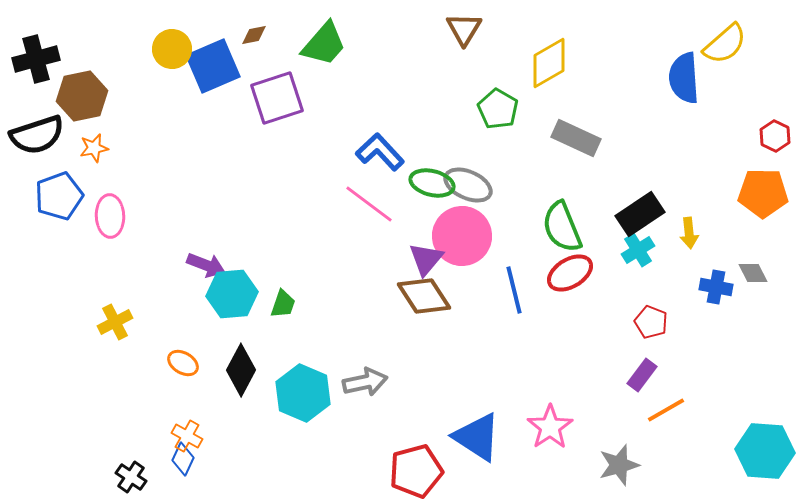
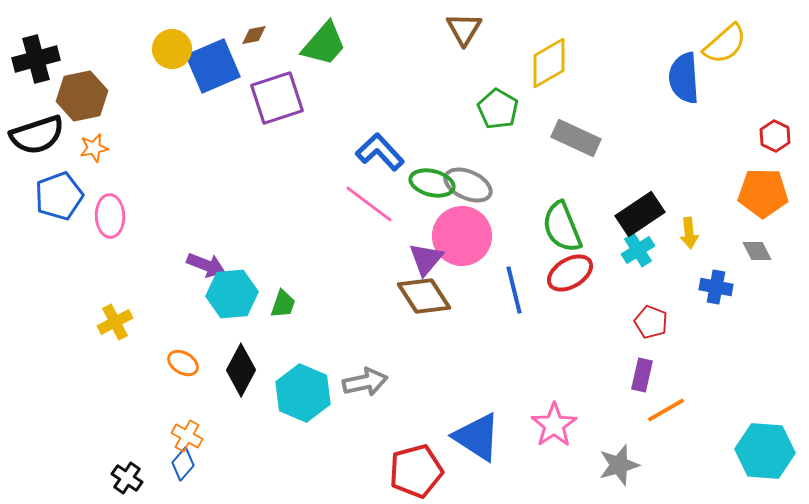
gray diamond at (753, 273): moved 4 px right, 22 px up
purple rectangle at (642, 375): rotated 24 degrees counterclockwise
pink star at (550, 427): moved 4 px right, 2 px up
blue diamond at (183, 459): moved 5 px down; rotated 16 degrees clockwise
black cross at (131, 477): moved 4 px left, 1 px down
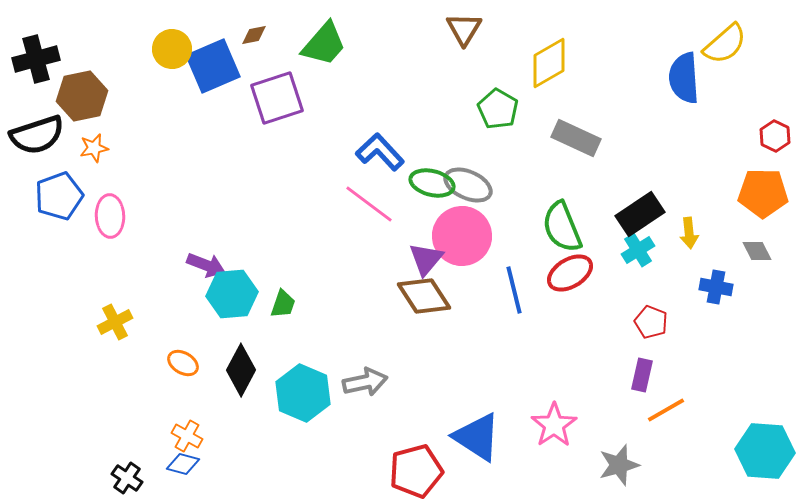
blue diamond at (183, 464): rotated 64 degrees clockwise
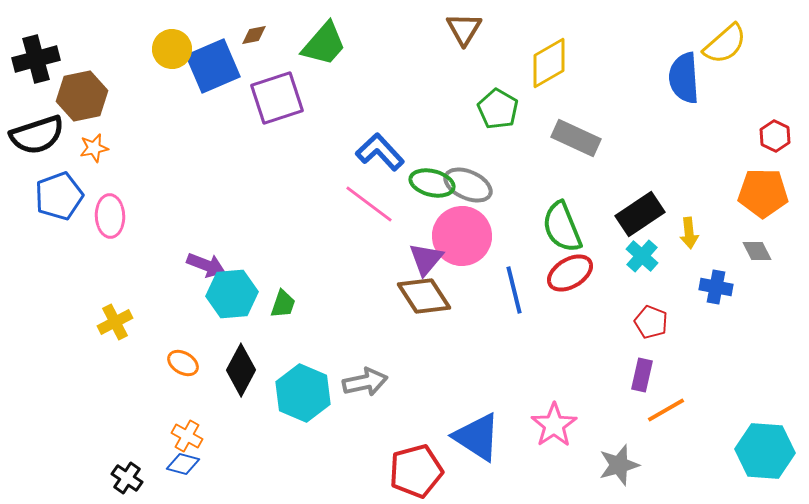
cyan cross at (638, 250): moved 4 px right, 6 px down; rotated 16 degrees counterclockwise
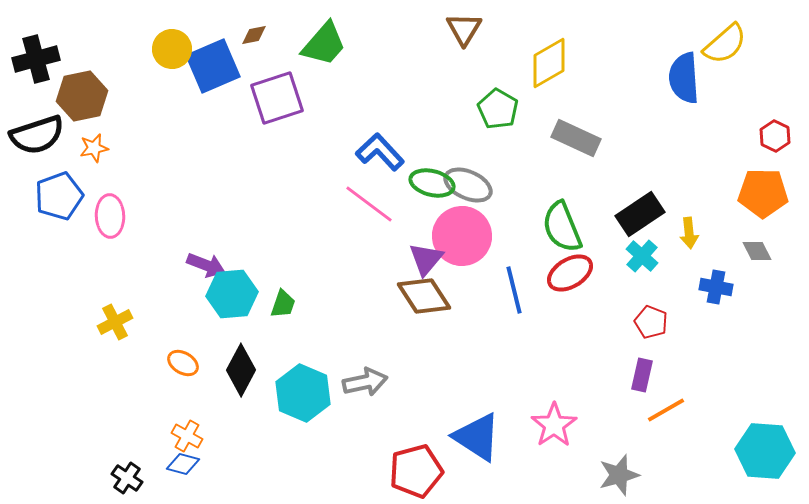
gray star at (619, 465): moved 10 px down
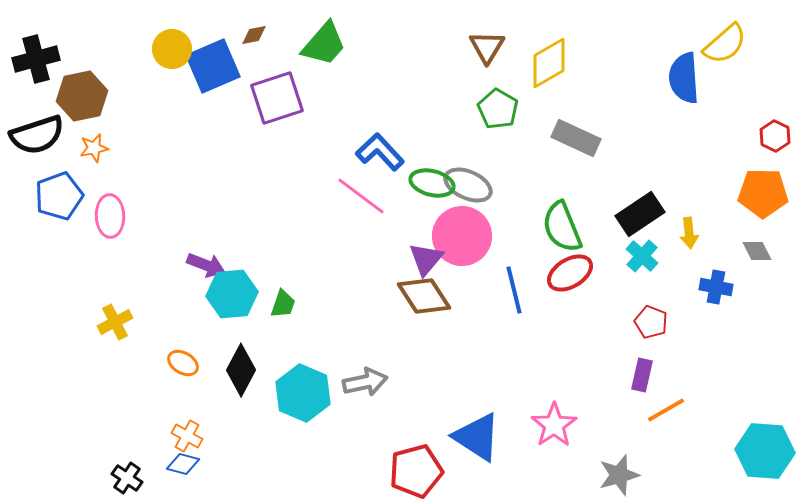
brown triangle at (464, 29): moved 23 px right, 18 px down
pink line at (369, 204): moved 8 px left, 8 px up
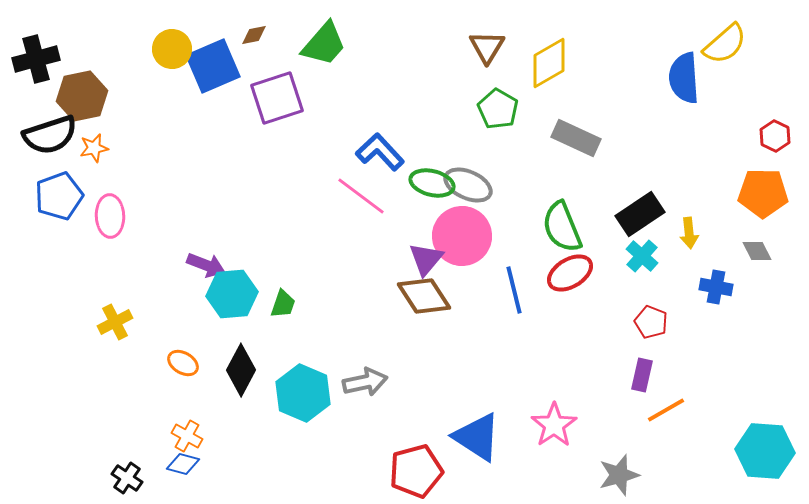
black semicircle at (37, 135): moved 13 px right
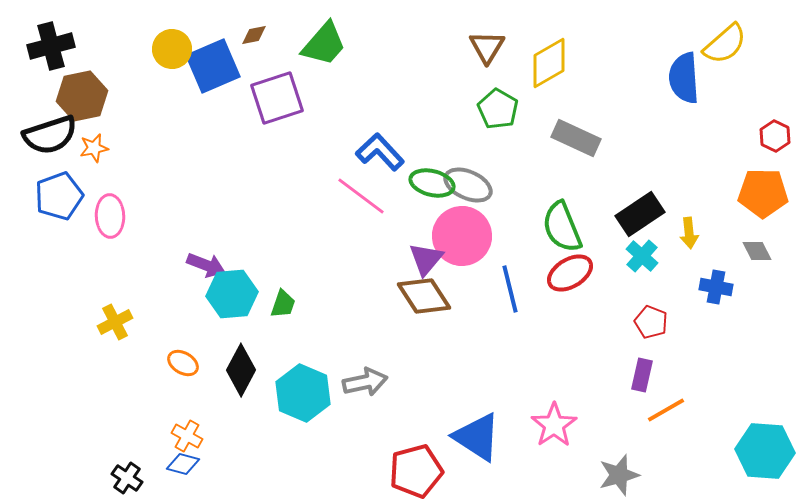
black cross at (36, 59): moved 15 px right, 13 px up
blue line at (514, 290): moved 4 px left, 1 px up
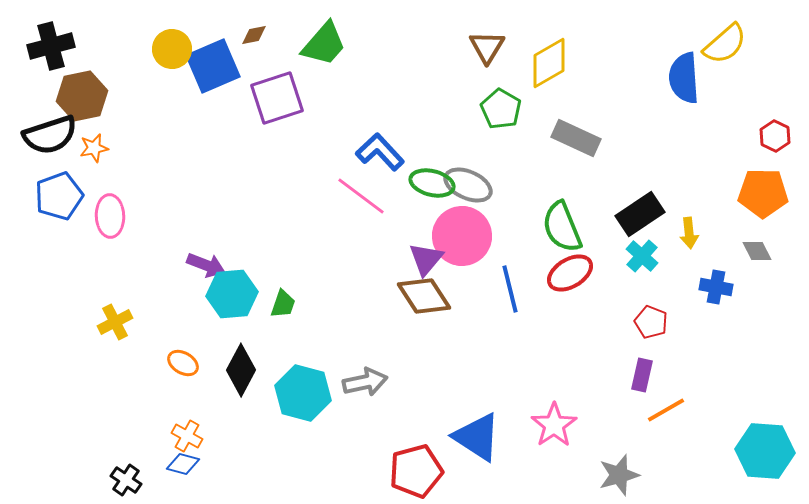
green pentagon at (498, 109): moved 3 px right
cyan hexagon at (303, 393): rotated 8 degrees counterclockwise
black cross at (127, 478): moved 1 px left, 2 px down
